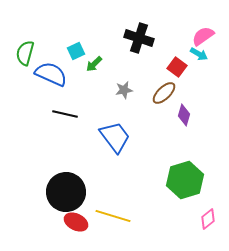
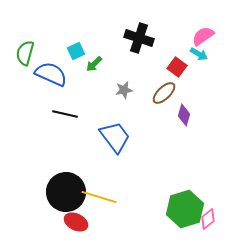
green hexagon: moved 29 px down
yellow line: moved 14 px left, 19 px up
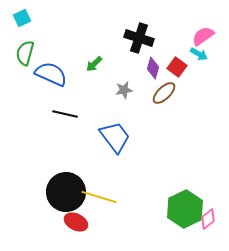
cyan square: moved 54 px left, 33 px up
purple diamond: moved 31 px left, 47 px up
green hexagon: rotated 9 degrees counterclockwise
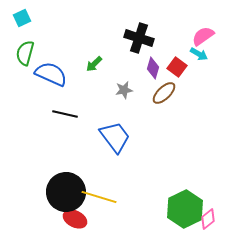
red ellipse: moved 1 px left, 3 px up
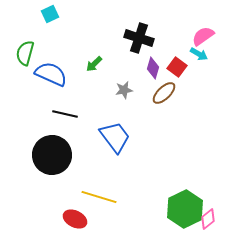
cyan square: moved 28 px right, 4 px up
black circle: moved 14 px left, 37 px up
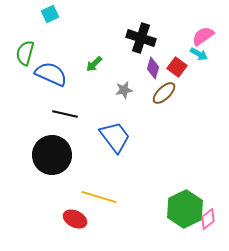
black cross: moved 2 px right
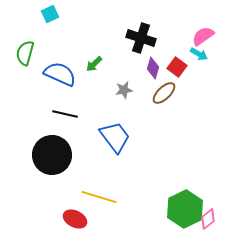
blue semicircle: moved 9 px right
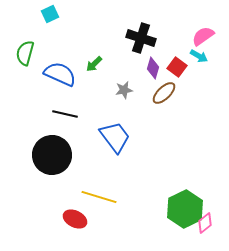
cyan arrow: moved 2 px down
pink diamond: moved 3 px left, 4 px down
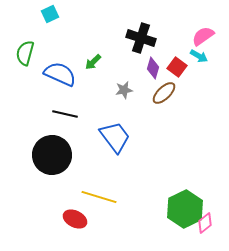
green arrow: moved 1 px left, 2 px up
